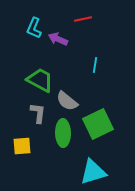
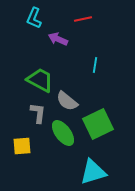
cyan L-shape: moved 10 px up
green ellipse: rotated 36 degrees counterclockwise
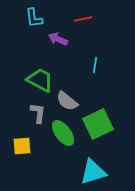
cyan L-shape: rotated 30 degrees counterclockwise
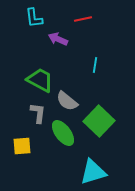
green square: moved 1 px right, 3 px up; rotated 20 degrees counterclockwise
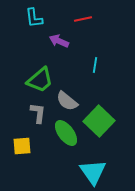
purple arrow: moved 1 px right, 2 px down
green trapezoid: rotated 112 degrees clockwise
green ellipse: moved 3 px right
cyan triangle: rotated 48 degrees counterclockwise
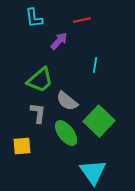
red line: moved 1 px left, 1 px down
purple arrow: rotated 108 degrees clockwise
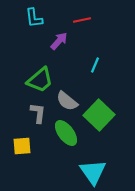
cyan line: rotated 14 degrees clockwise
green square: moved 6 px up
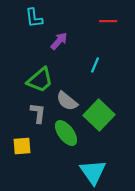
red line: moved 26 px right, 1 px down; rotated 12 degrees clockwise
